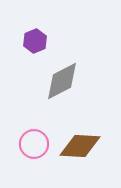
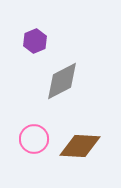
pink circle: moved 5 px up
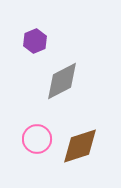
pink circle: moved 3 px right
brown diamond: rotated 21 degrees counterclockwise
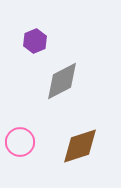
pink circle: moved 17 px left, 3 px down
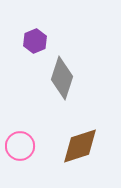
gray diamond: moved 3 px up; rotated 45 degrees counterclockwise
pink circle: moved 4 px down
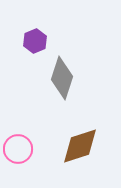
pink circle: moved 2 px left, 3 px down
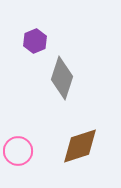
pink circle: moved 2 px down
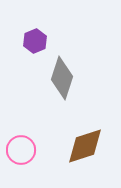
brown diamond: moved 5 px right
pink circle: moved 3 px right, 1 px up
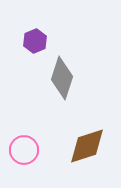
brown diamond: moved 2 px right
pink circle: moved 3 px right
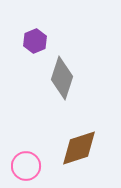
brown diamond: moved 8 px left, 2 px down
pink circle: moved 2 px right, 16 px down
